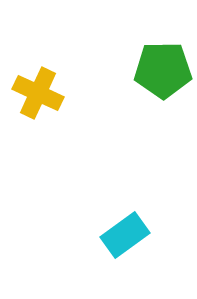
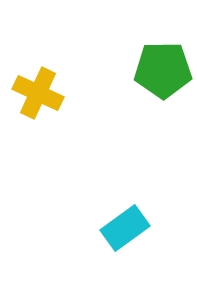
cyan rectangle: moved 7 px up
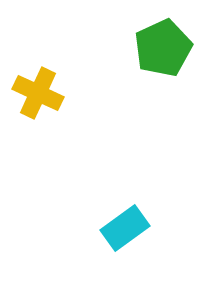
green pentagon: moved 22 px up; rotated 24 degrees counterclockwise
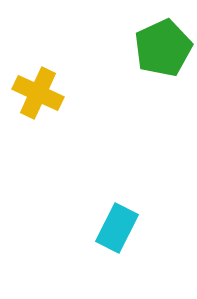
cyan rectangle: moved 8 px left; rotated 27 degrees counterclockwise
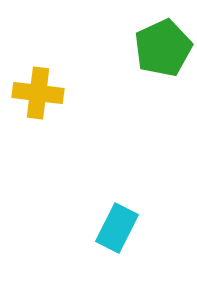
yellow cross: rotated 18 degrees counterclockwise
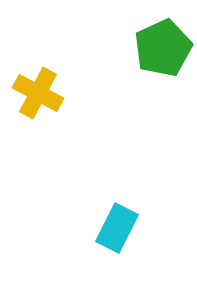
yellow cross: rotated 21 degrees clockwise
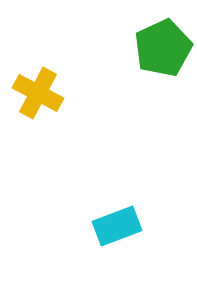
cyan rectangle: moved 2 px up; rotated 42 degrees clockwise
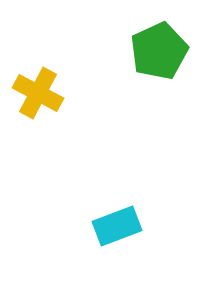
green pentagon: moved 4 px left, 3 px down
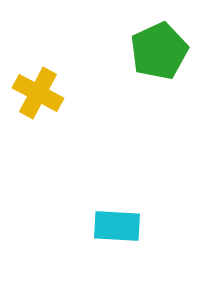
cyan rectangle: rotated 24 degrees clockwise
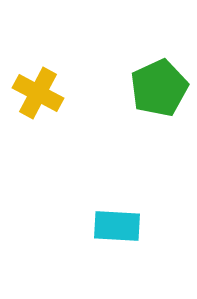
green pentagon: moved 37 px down
